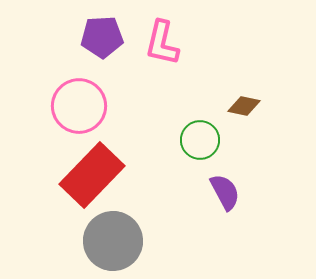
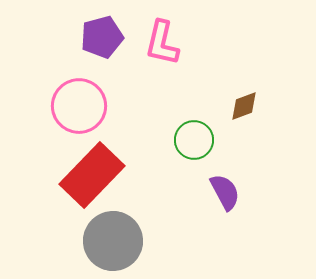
purple pentagon: rotated 12 degrees counterclockwise
brown diamond: rotated 32 degrees counterclockwise
green circle: moved 6 px left
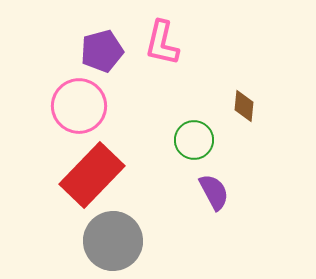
purple pentagon: moved 14 px down
brown diamond: rotated 64 degrees counterclockwise
purple semicircle: moved 11 px left
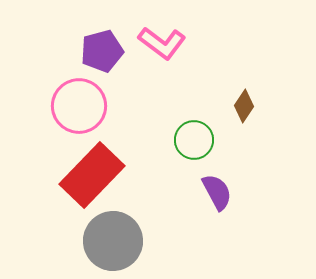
pink L-shape: rotated 66 degrees counterclockwise
brown diamond: rotated 28 degrees clockwise
purple semicircle: moved 3 px right
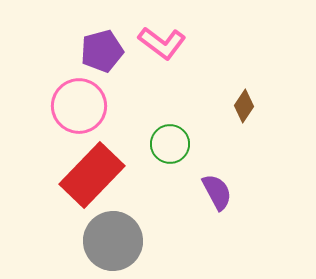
green circle: moved 24 px left, 4 px down
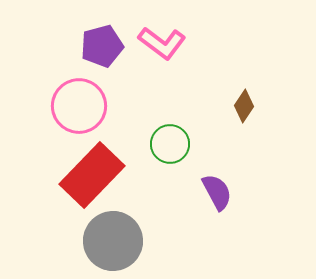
purple pentagon: moved 5 px up
